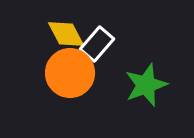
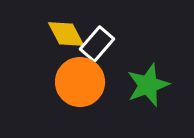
orange circle: moved 10 px right, 9 px down
green star: moved 2 px right
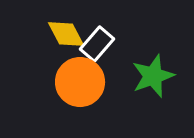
green star: moved 5 px right, 9 px up
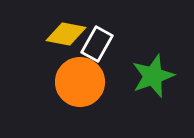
yellow diamond: rotated 51 degrees counterclockwise
white rectangle: rotated 12 degrees counterclockwise
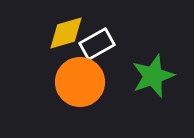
yellow diamond: moved 1 px up; rotated 27 degrees counterclockwise
white rectangle: rotated 32 degrees clockwise
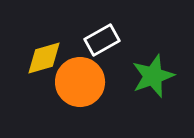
yellow diamond: moved 22 px left, 25 px down
white rectangle: moved 5 px right, 4 px up
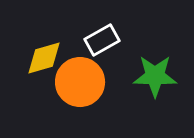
green star: moved 2 px right; rotated 21 degrees clockwise
